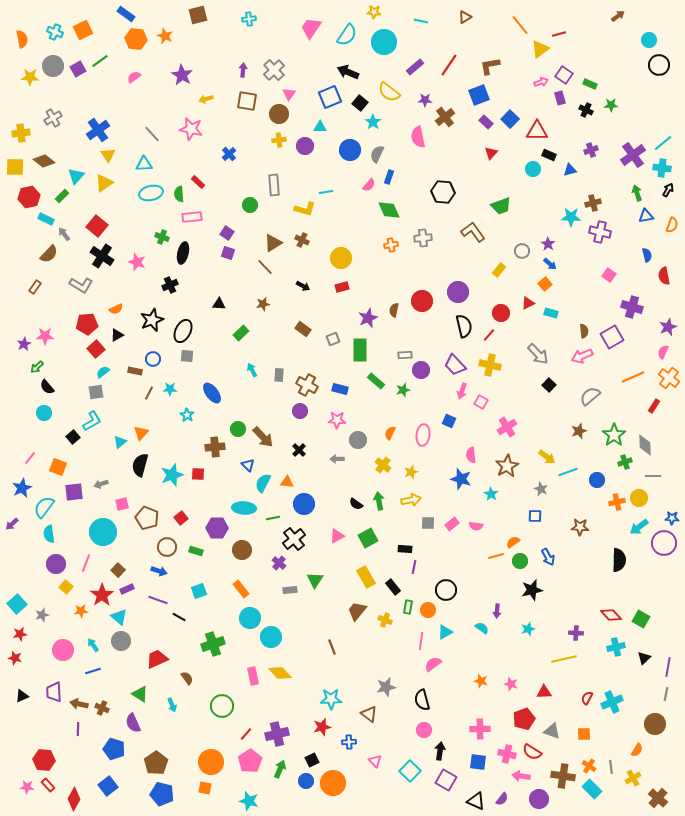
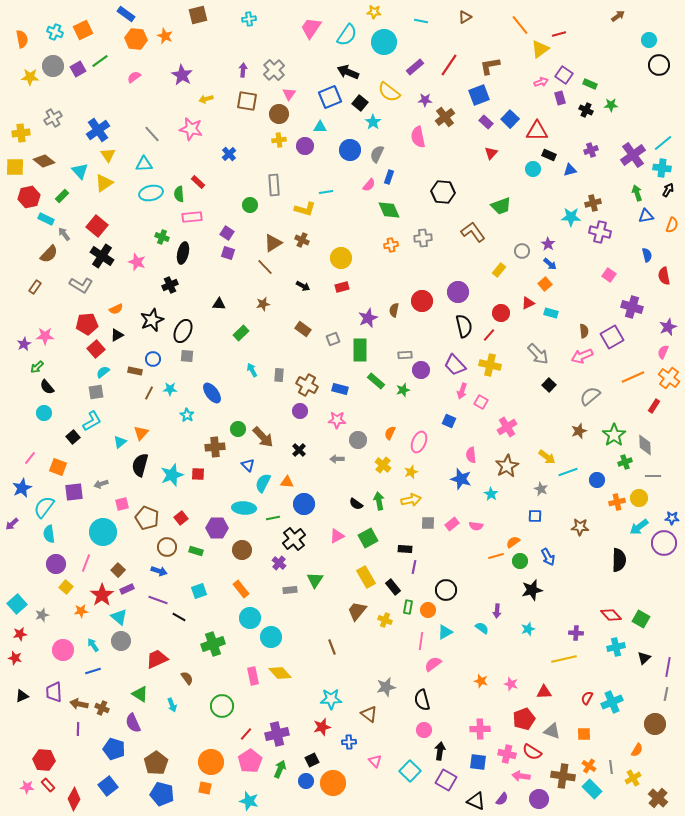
cyan triangle at (76, 176): moved 4 px right, 5 px up; rotated 24 degrees counterclockwise
pink ellipse at (423, 435): moved 4 px left, 7 px down; rotated 15 degrees clockwise
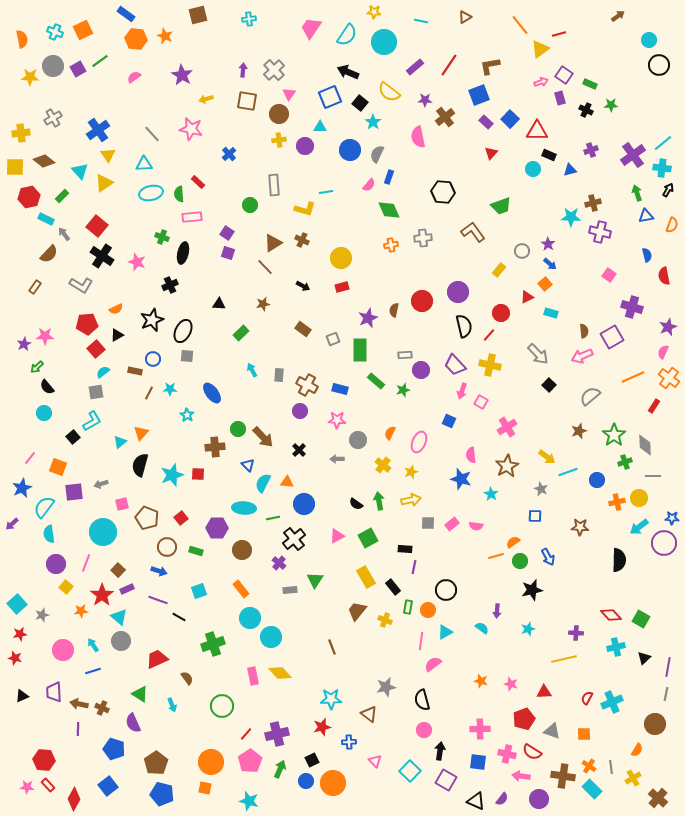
red triangle at (528, 303): moved 1 px left, 6 px up
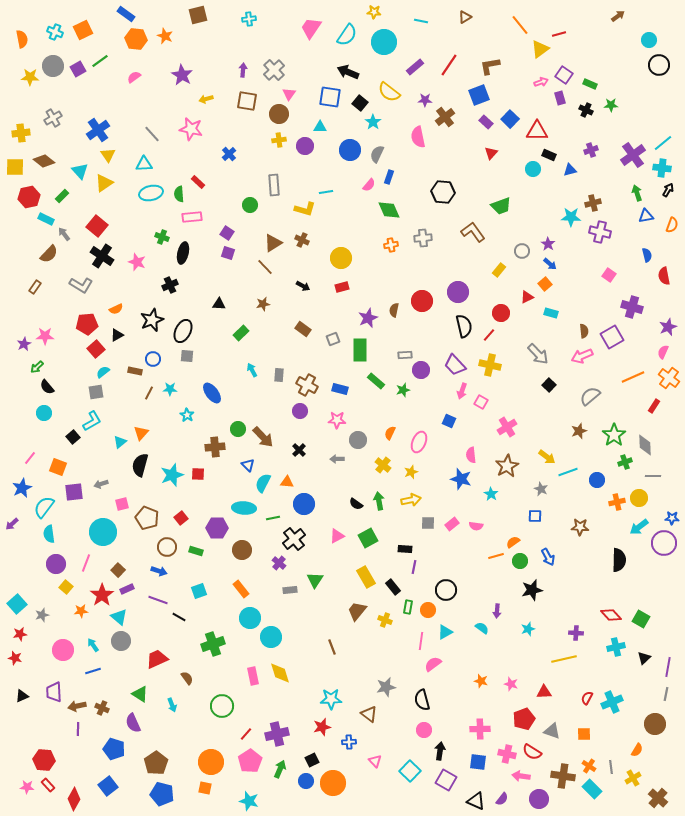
blue square at (330, 97): rotated 30 degrees clockwise
yellow diamond at (280, 673): rotated 25 degrees clockwise
brown arrow at (79, 704): moved 2 px left, 2 px down; rotated 24 degrees counterclockwise
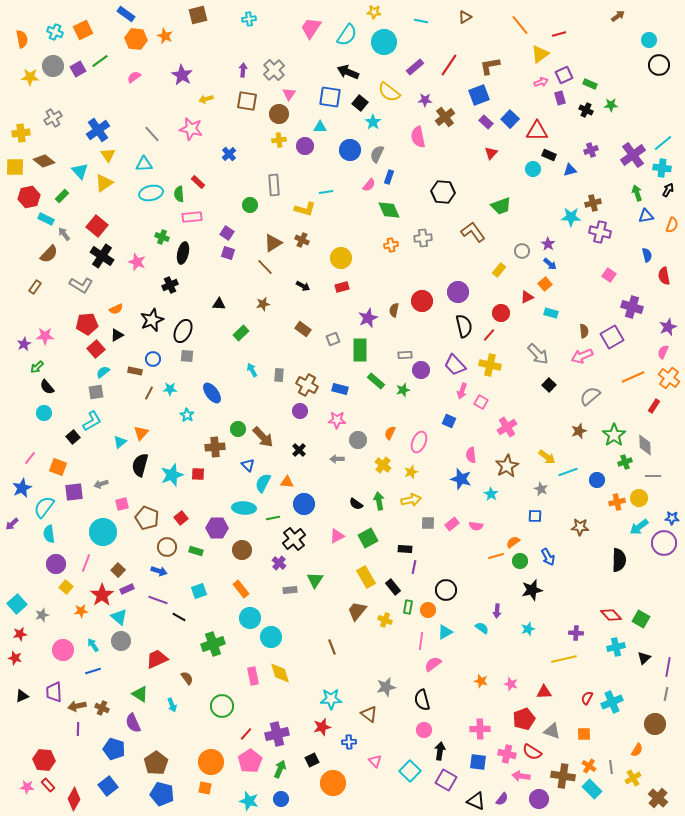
yellow triangle at (540, 49): moved 5 px down
purple square at (564, 75): rotated 30 degrees clockwise
blue circle at (306, 781): moved 25 px left, 18 px down
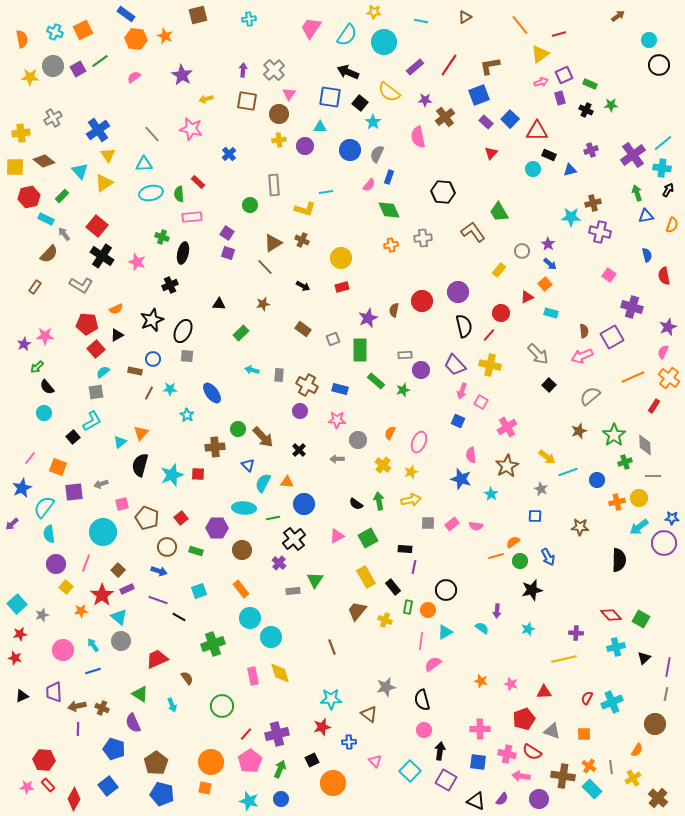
green trapezoid at (501, 206): moved 2 px left, 6 px down; rotated 80 degrees clockwise
red pentagon at (87, 324): rotated 10 degrees clockwise
cyan arrow at (252, 370): rotated 48 degrees counterclockwise
blue square at (449, 421): moved 9 px right
gray rectangle at (290, 590): moved 3 px right, 1 px down
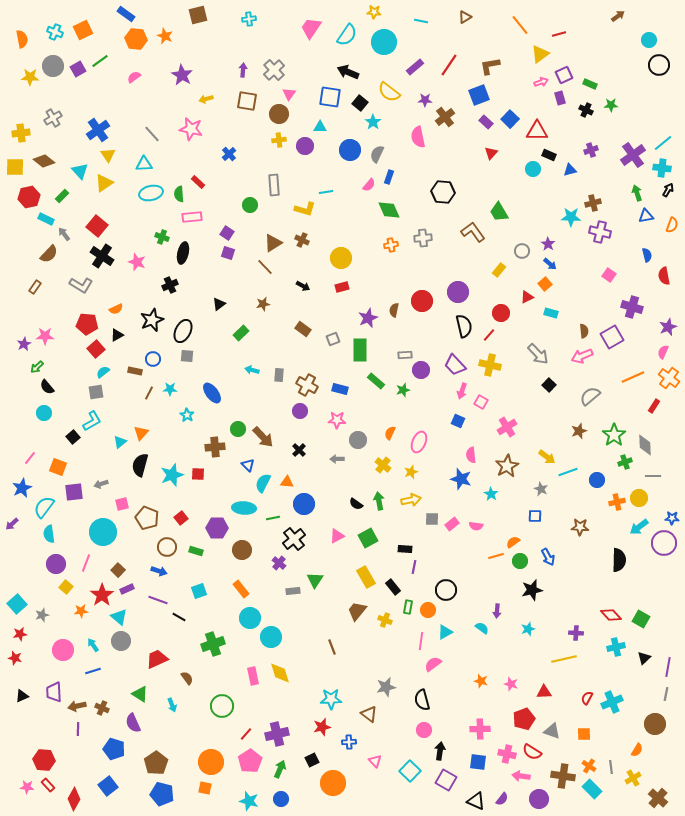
black triangle at (219, 304): rotated 40 degrees counterclockwise
gray square at (428, 523): moved 4 px right, 4 px up
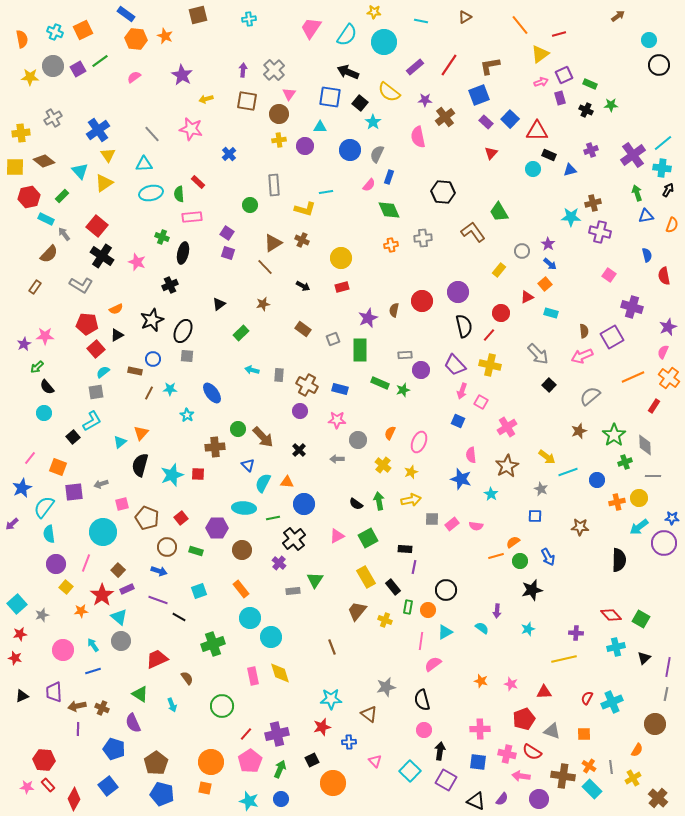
green rectangle at (376, 381): moved 4 px right, 2 px down; rotated 18 degrees counterclockwise
